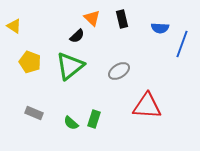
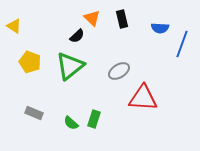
red triangle: moved 4 px left, 8 px up
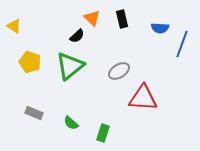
green rectangle: moved 9 px right, 14 px down
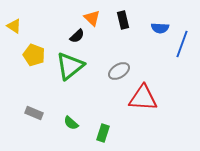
black rectangle: moved 1 px right, 1 px down
yellow pentagon: moved 4 px right, 7 px up
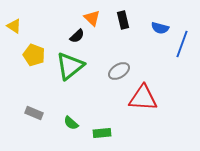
blue semicircle: rotated 12 degrees clockwise
green rectangle: moved 1 px left; rotated 66 degrees clockwise
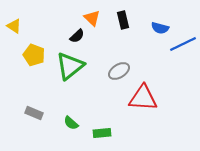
blue line: moved 1 px right; rotated 44 degrees clockwise
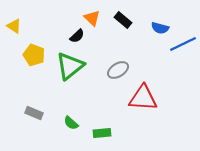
black rectangle: rotated 36 degrees counterclockwise
gray ellipse: moved 1 px left, 1 px up
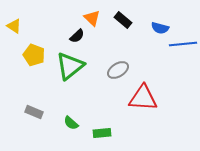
blue line: rotated 20 degrees clockwise
gray rectangle: moved 1 px up
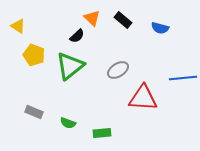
yellow triangle: moved 4 px right
blue line: moved 34 px down
green semicircle: moved 3 px left; rotated 21 degrees counterclockwise
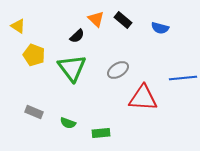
orange triangle: moved 4 px right, 1 px down
green triangle: moved 2 px right, 2 px down; rotated 28 degrees counterclockwise
green rectangle: moved 1 px left
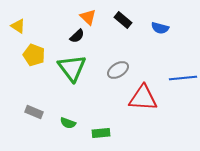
orange triangle: moved 8 px left, 2 px up
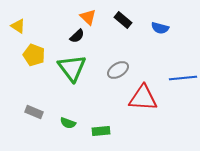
green rectangle: moved 2 px up
